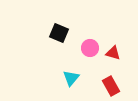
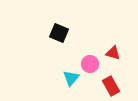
pink circle: moved 16 px down
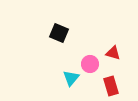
red rectangle: rotated 12 degrees clockwise
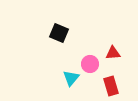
red triangle: rotated 21 degrees counterclockwise
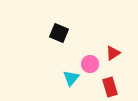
red triangle: rotated 28 degrees counterclockwise
red rectangle: moved 1 px left, 1 px down
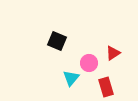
black square: moved 2 px left, 8 px down
pink circle: moved 1 px left, 1 px up
red rectangle: moved 4 px left
